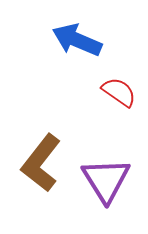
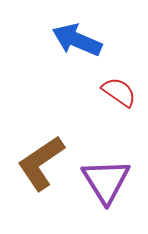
brown L-shape: rotated 18 degrees clockwise
purple triangle: moved 1 px down
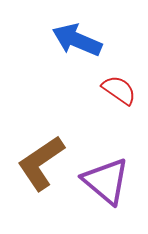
red semicircle: moved 2 px up
purple triangle: rotated 18 degrees counterclockwise
